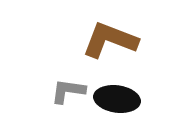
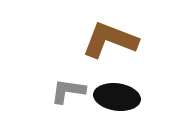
black ellipse: moved 2 px up
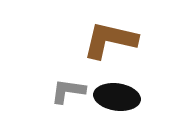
brown L-shape: rotated 8 degrees counterclockwise
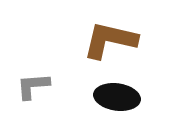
gray L-shape: moved 35 px left, 5 px up; rotated 12 degrees counterclockwise
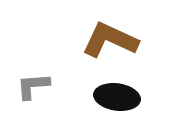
brown L-shape: rotated 12 degrees clockwise
